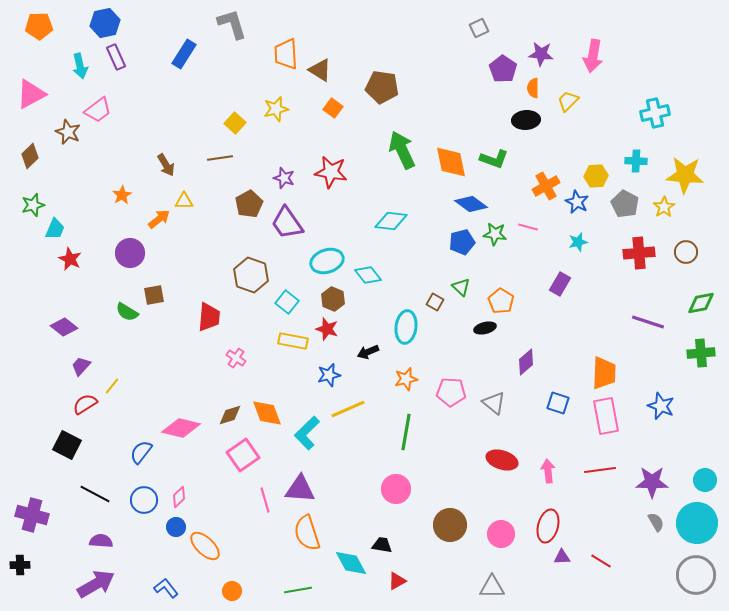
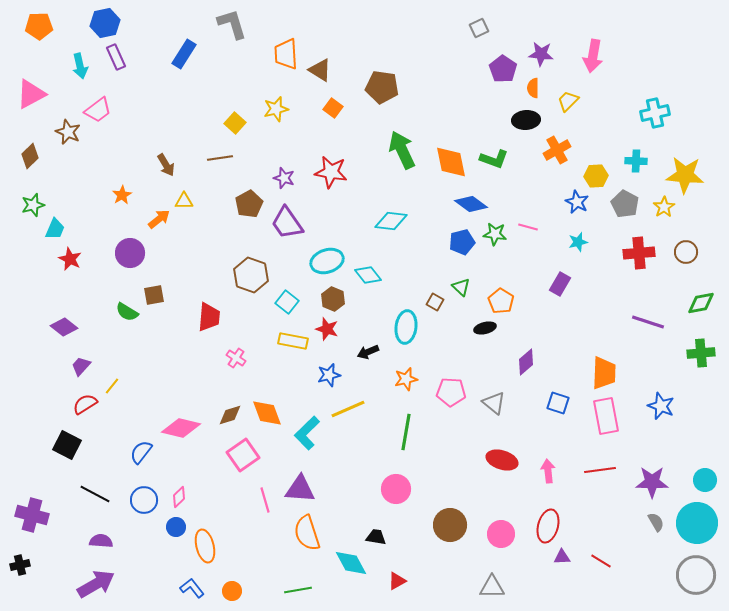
orange cross at (546, 186): moved 11 px right, 36 px up
black trapezoid at (382, 545): moved 6 px left, 8 px up
orange ellipse at (205, 546): rotated 32 degrees clockwise
black cross at (20, 565): rotated 12 degrees counterclockwise
blue L-shape at (166, 588): moved 26 px right
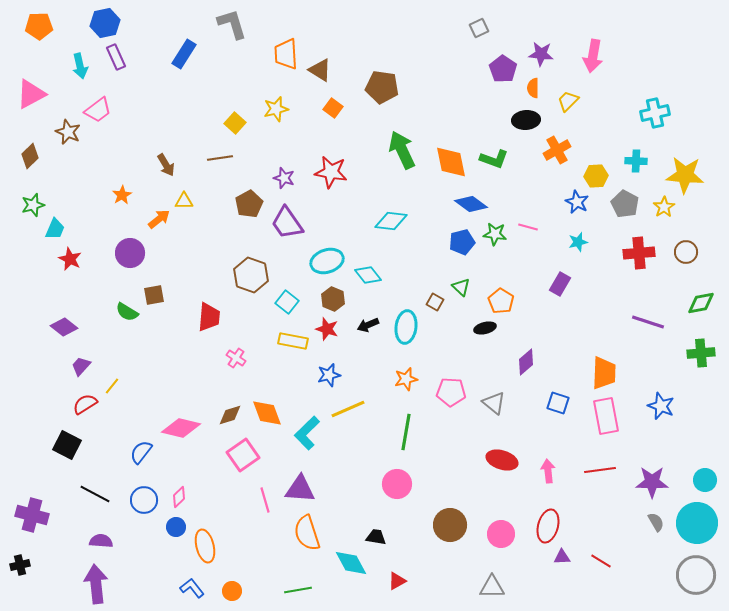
black arrow at (368, 352): moved 27 px up
pink circle at (396, 489): moved 1 px right, 5 px up
purple arrow at (96, 584): rotated 66 degrees counterclockwise
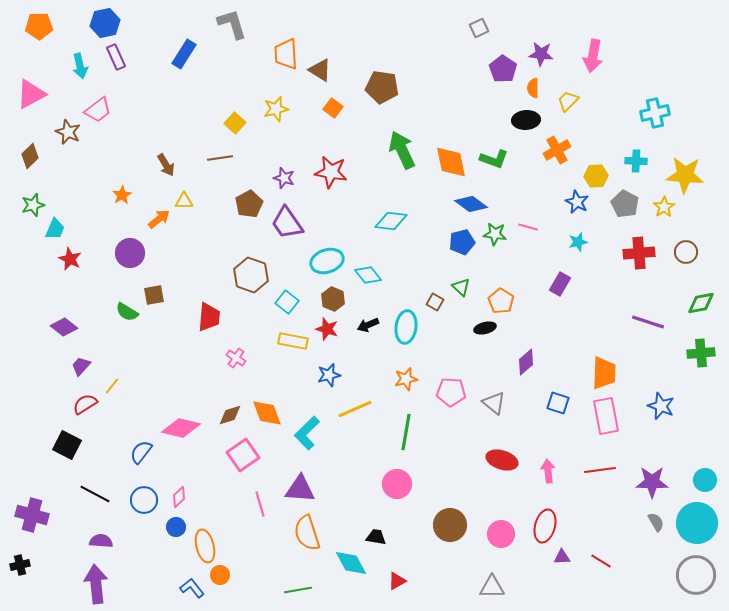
yellow line at (348, 409): moved 7 px right
pink line at (265, 500): moved 5 px left, 4 px down
red ellipse at (548, 526): moved 3 px left
orange circle at (232, 591): moved 12 px left, 16 px up
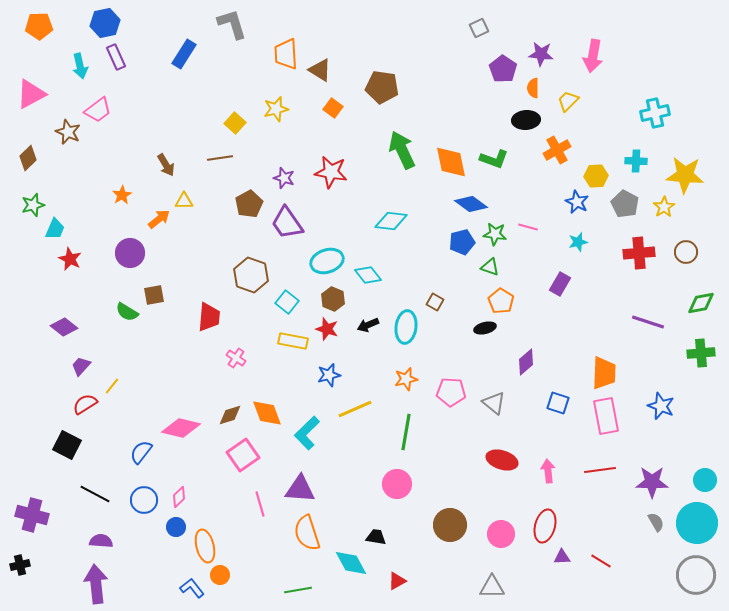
brown diamond at (30, 156): moved 2 px left, 2 px down
green triangle at (461, 287): moved 29 px right, 20 px up; rotated 24 degrees counterclockwise
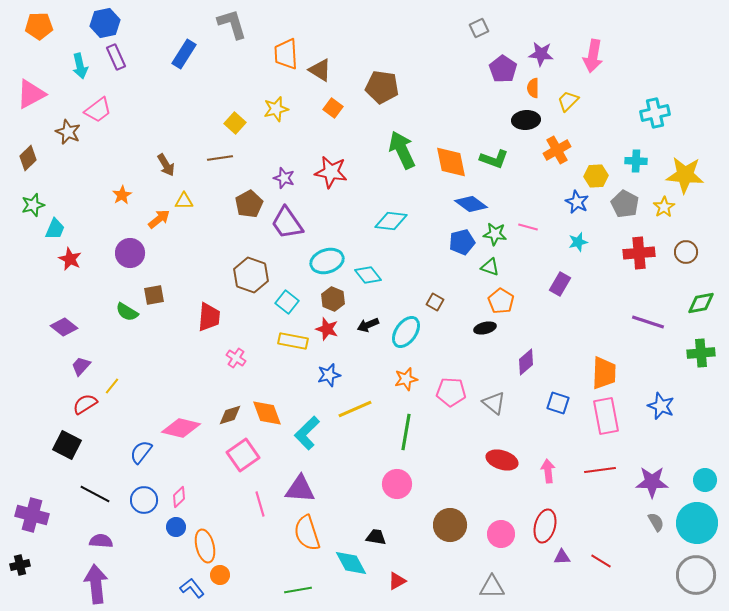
cyan ellipse at (406, 327): moved 5 px down; rotated 28 degrees clockwise
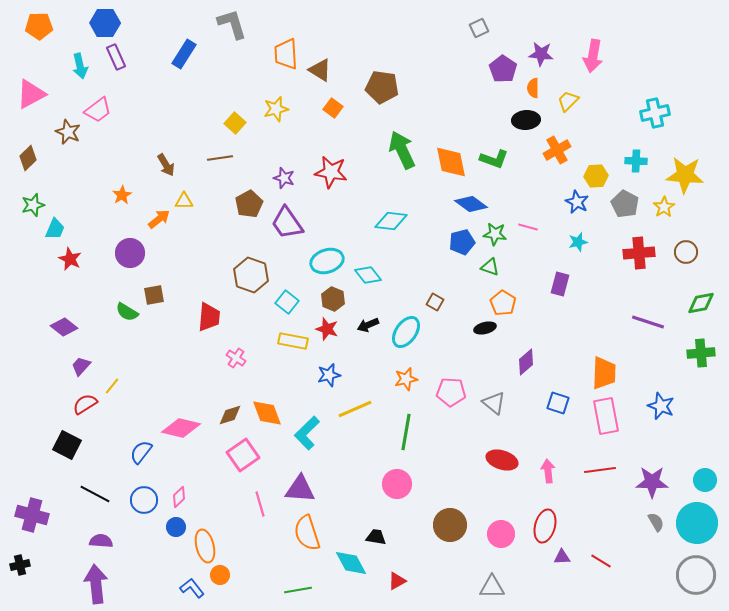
blue hexagon at (105, 23): rotated 12 degrees clockwise
purple rectangle at (560, 284): rotated 15 degrees counterclockwise
orange pentagon at (501, 301): moved 2 px right, 2 px down
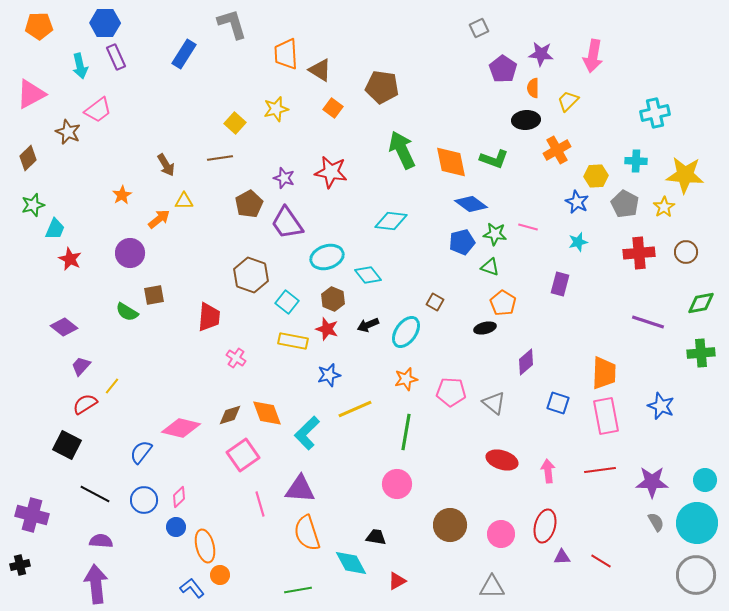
cyan ellipse at (327, 261): moved 4 px up
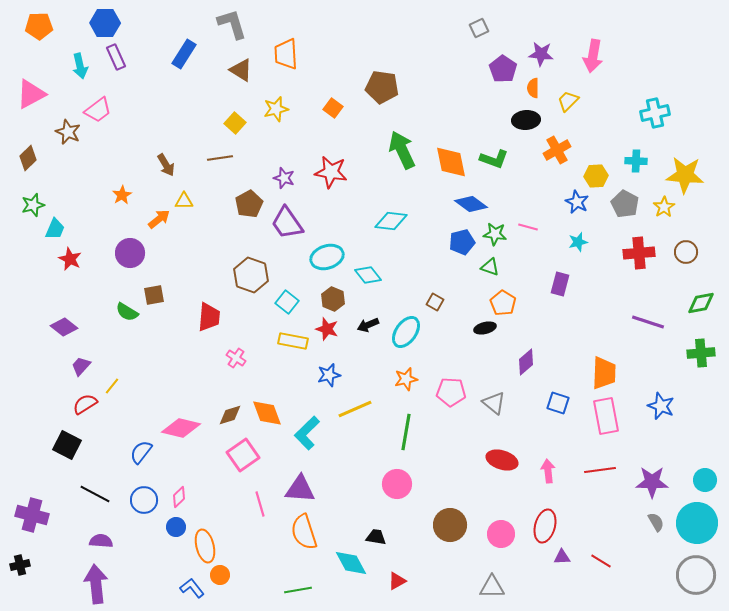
brown triangle at (320, 70): moved 79 px left
orange semicircle at (307, 533): moved 3 px left, 1 px up
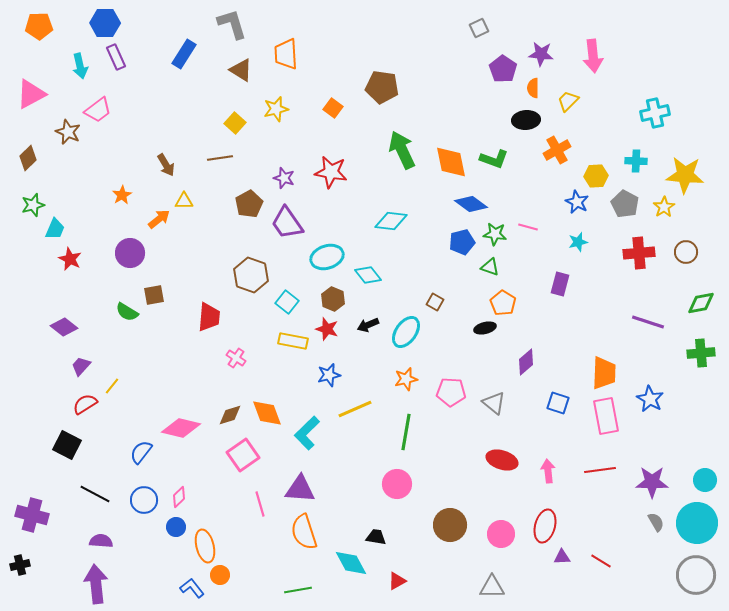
pink arrow at (593, 56): rotated 16 degrees counterclockwise
blue star at (661, 406): moved 11 px left, 7 px up; rotated 8 degrees clockwise
